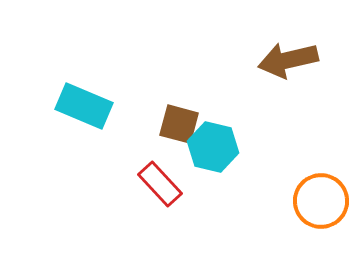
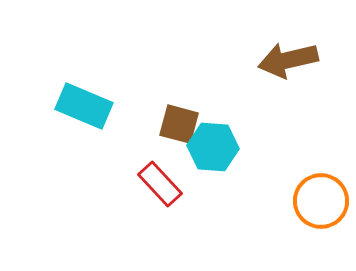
cyan hexagon: rotated 9 degrees counterclockwise
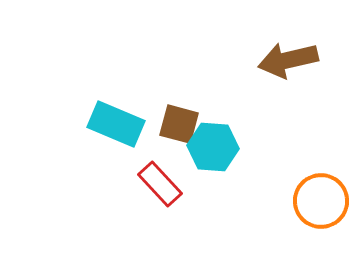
cyan rectangle: moved 32 px right, 18 px down
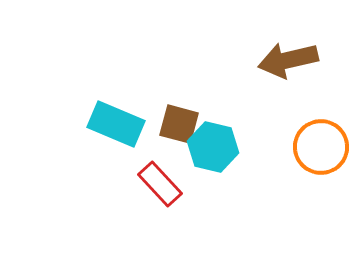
cyan hexagon: rotated 9 degrees clockwise
orange circle: moved 54 px up
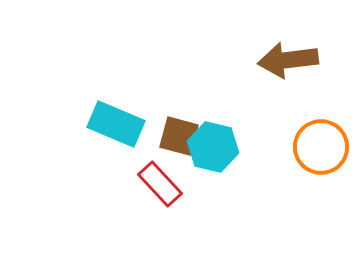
brown arrow: rotated 6 degrees clockwise
brown square: moved 12 px down
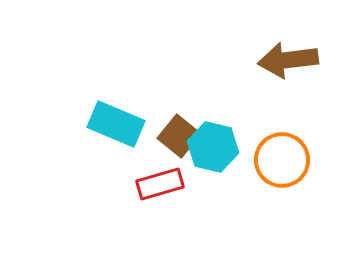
brown square: rotated 24 degrees clockwise
orange circle: moved 39 px left, 13 px down
red rectangle: rotated 63 degrees counterclockwise
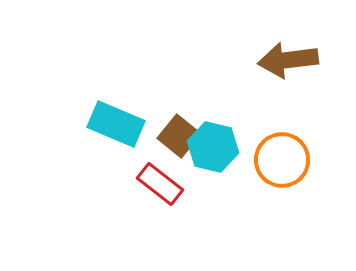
red rectangle: rotated 54 degrees clockwise
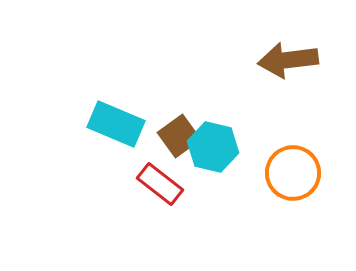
brown square: rotated 15 degrees clockwise
orange circle: moved 11 px right, 13 px down
